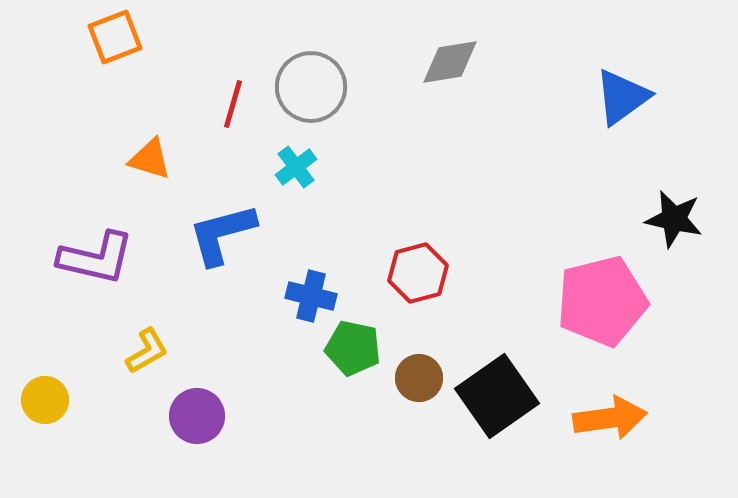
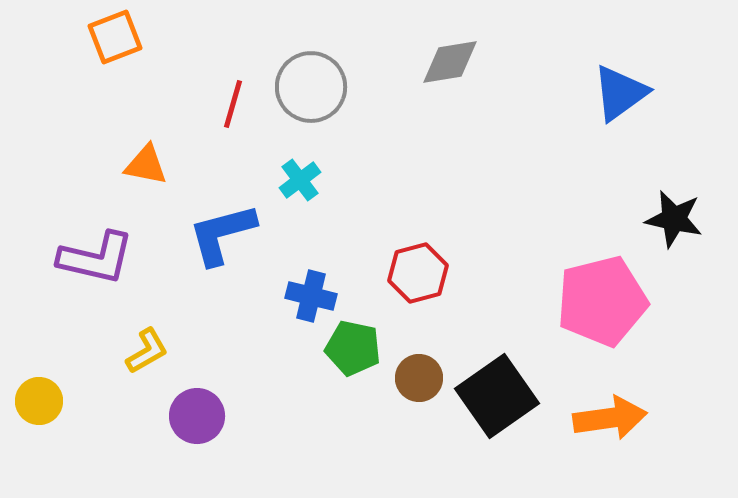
blue triangle: moved 2 px left, 4 px up
orange triangle: moved 4 px left, 6 px down; rotated 6 degrees counterclockwise
cyan cross: moved 4 px right, 13 px down
yellow circle: moved 6 px left, 1 px down
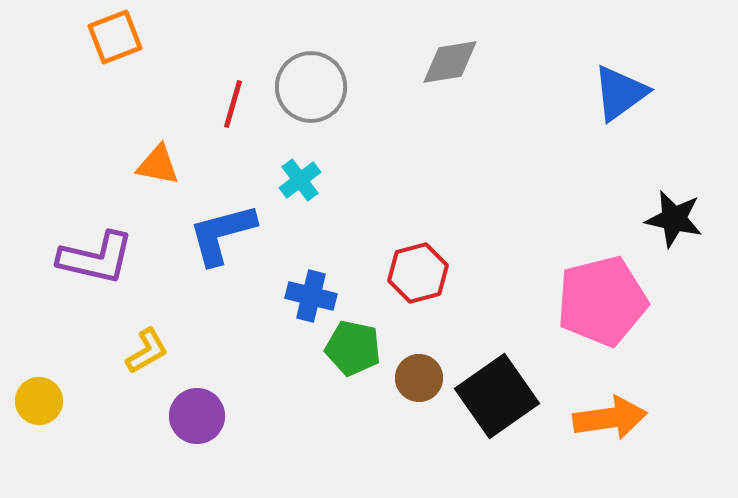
orange triangle: moved 12 px right
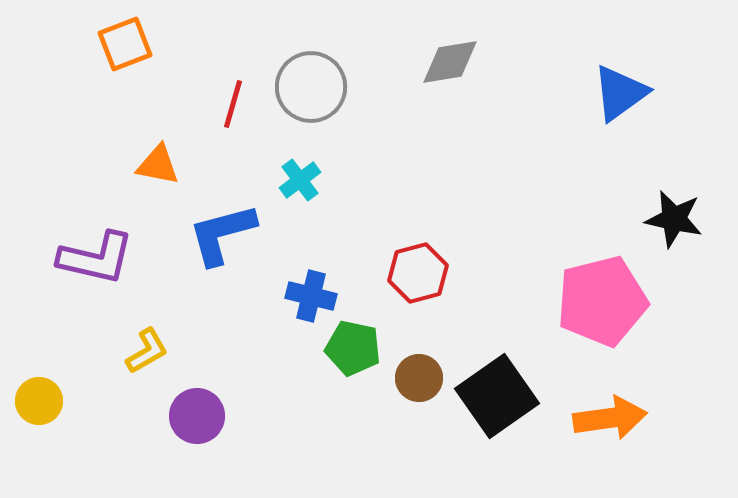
orange square: moved 10 px right, 7 px down
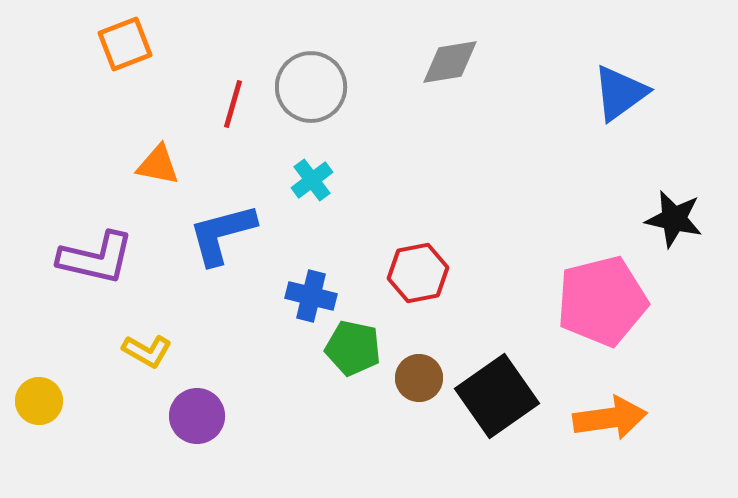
cyan cross: moved 12 px right
red hexagon: rotated 4 degrees clockwise
yellow L-shape: rotated 60 degrees clockwise
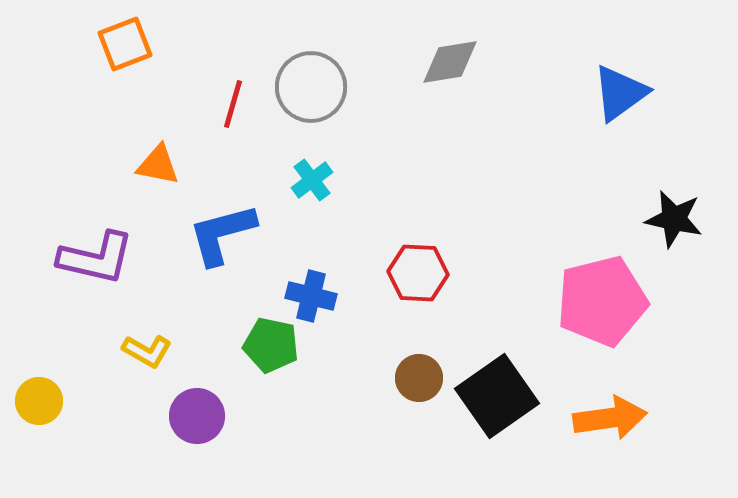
red hexagon: rotated 14 degrees clockwise
green pentagon: moved 82 px left, 3 px up
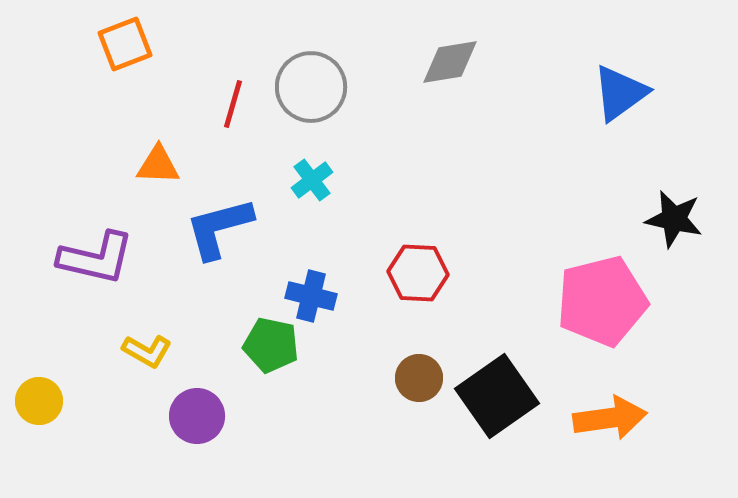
orange triangle: rotated 9 degrees counterclockwise
blue L-shape: moved 3 px left, 6 px up
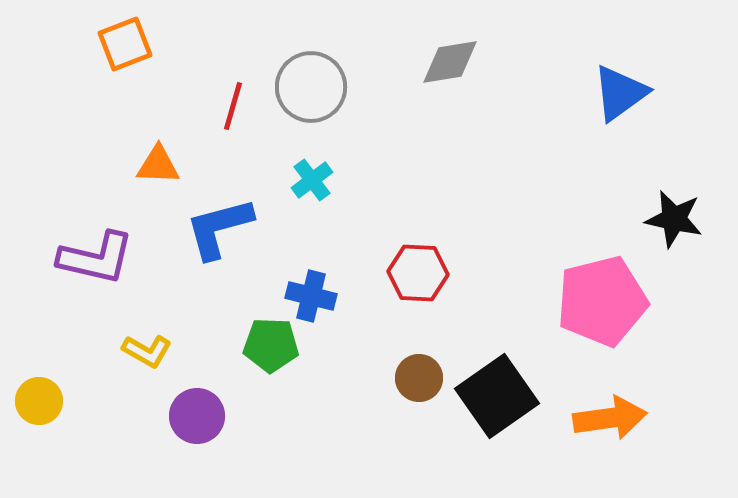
red line: moved 2 px down
green pentagon: rotated 10 degrees counterclockwise
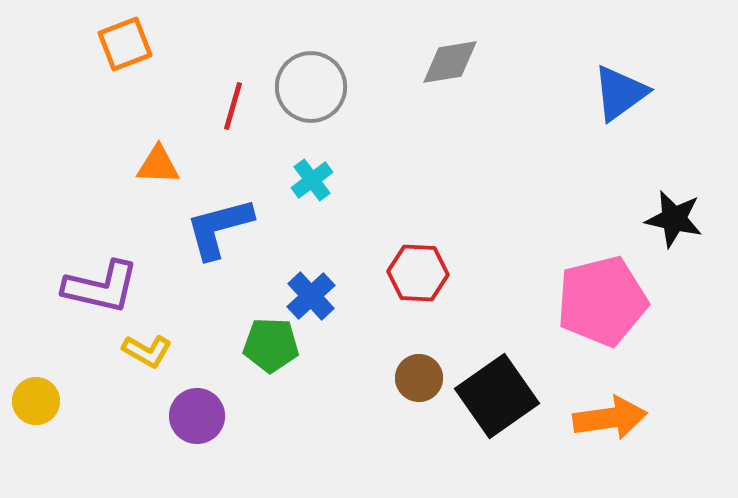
purple L-shape: moved 5 px right, 29 px down
blue cross: rotated 33 degrees clockwise
yellow circle: moved 3 px left
